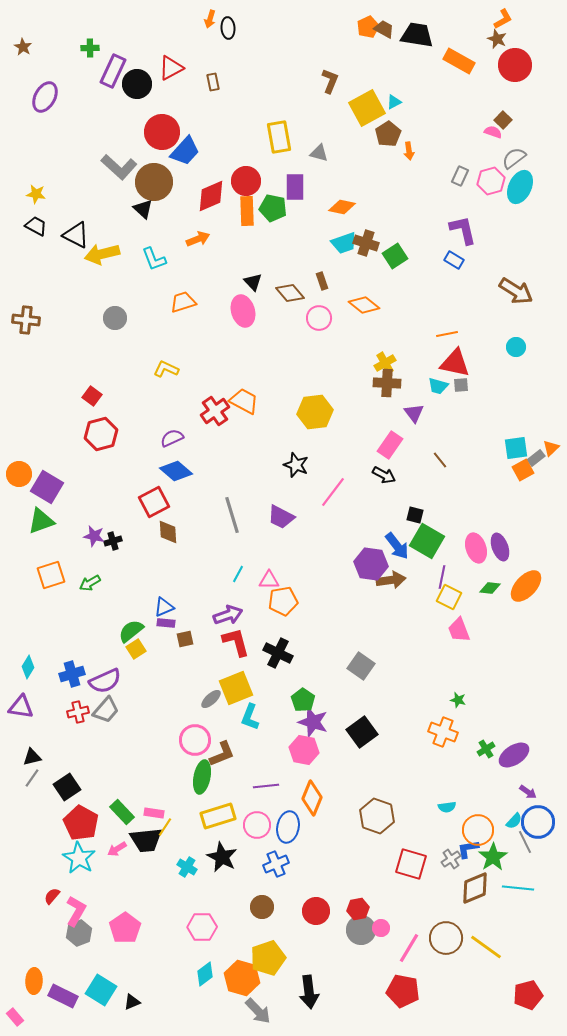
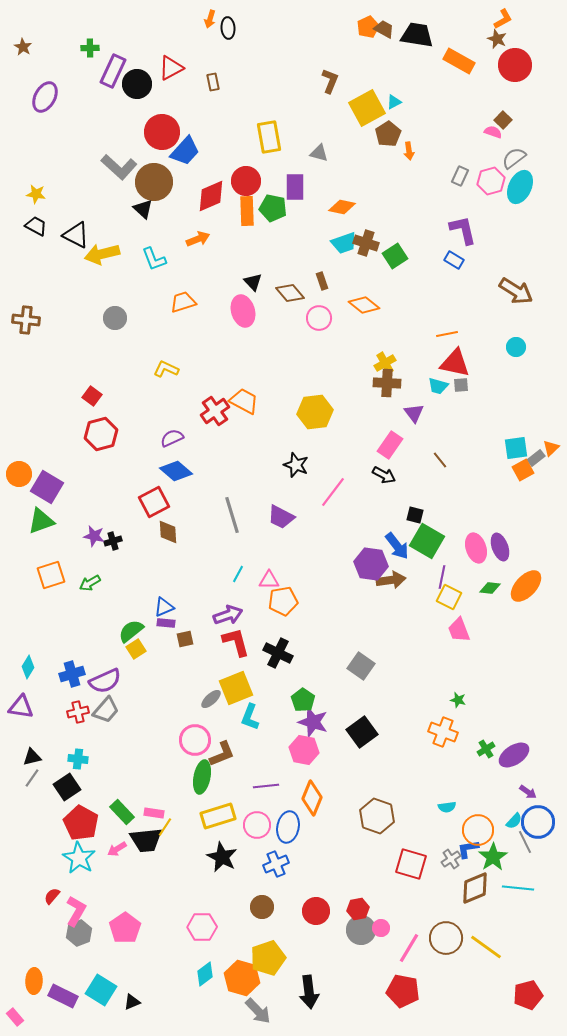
yellow rectangle at (279, 137): moved 10 px left
cyan cross at (187, 867): moved 109 px left, 108 px up; rotated 24 degrees counterclockwise
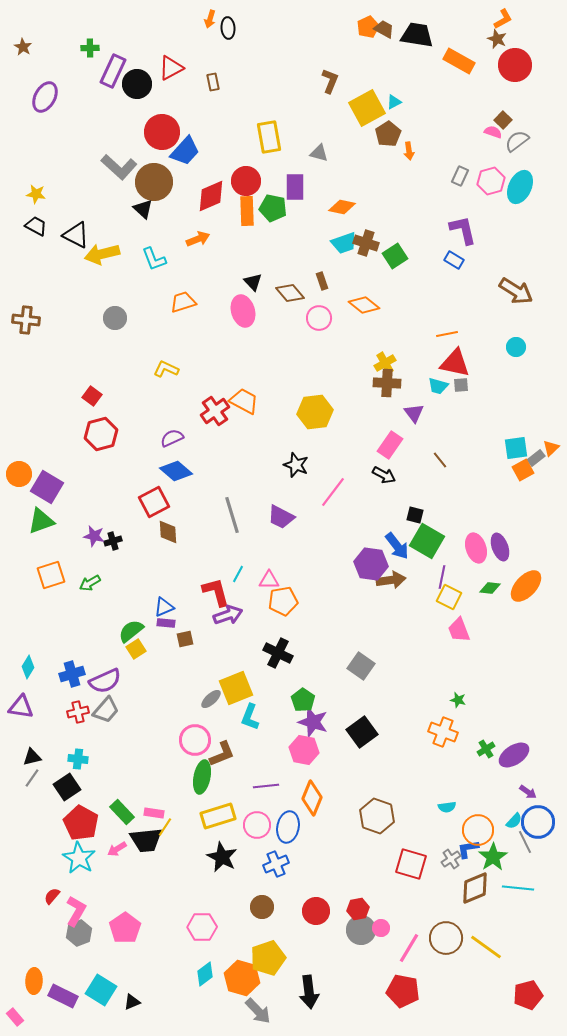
gray semicircle at (514, 158): moved 3 px right, 17 px up
red L-shape at (236, 642): moved 20 px left, 50 px up
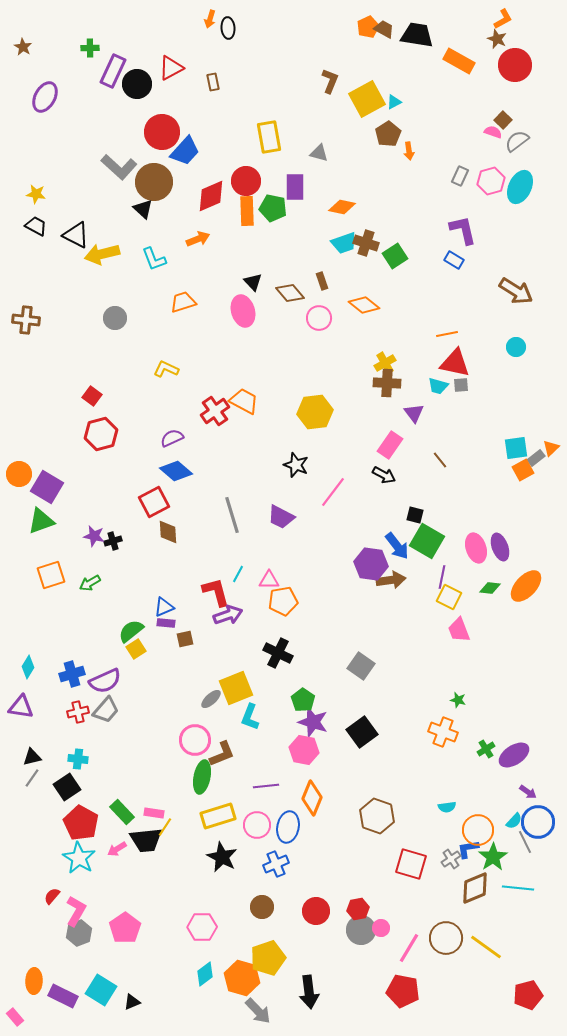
yellow square at (367, 108): moved 9 px up
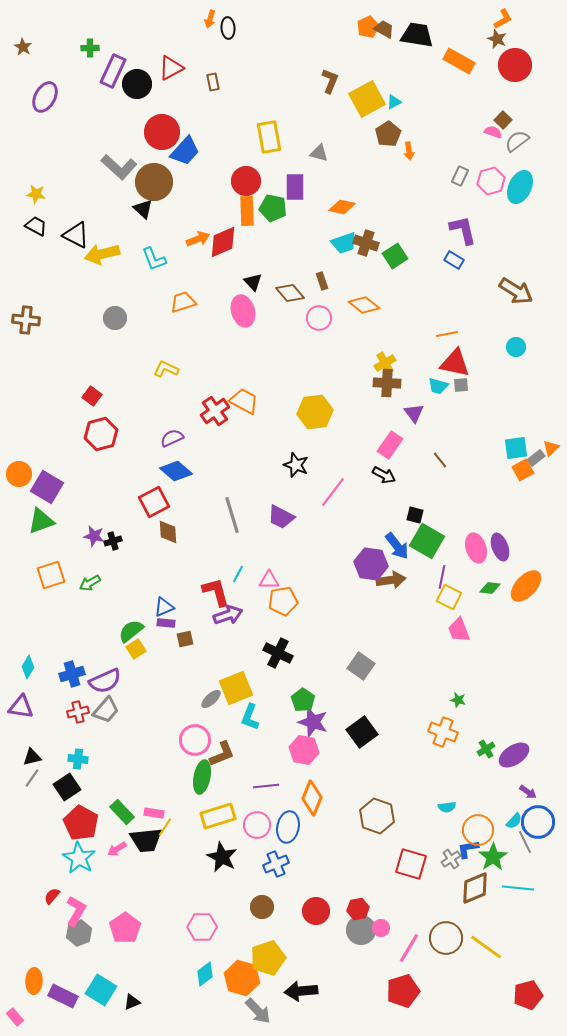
red diamond at (211, 196): moved 12 px right, 46 px down
red pentagon at (403, 991): rotated 28 degrees counterclockwise
black arrow at (309, 992): moved 8 px left, 1 px up; rotated 92 degrees clockwise
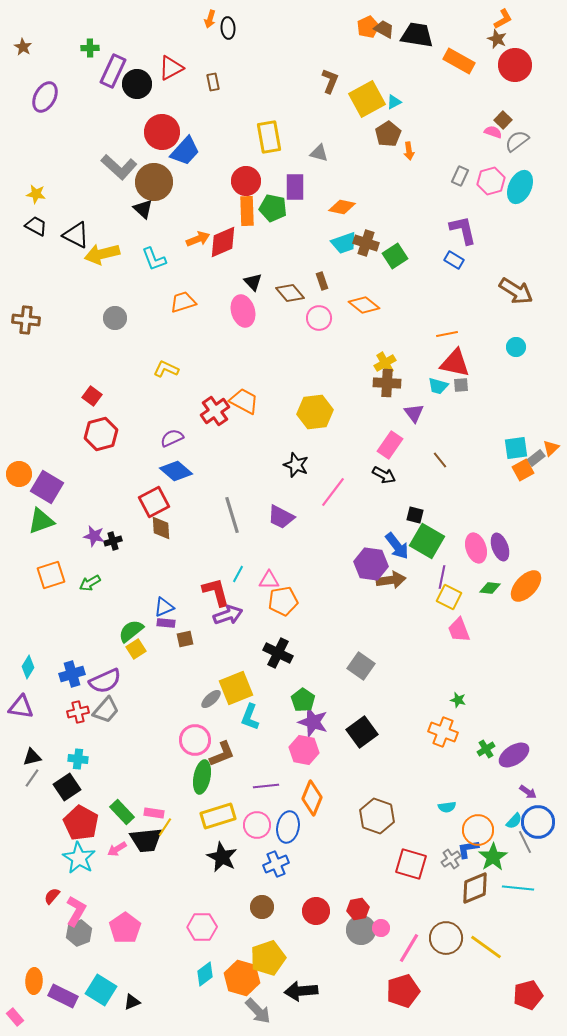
brown diamond at (168, 532): moved 7 px left, 4 px up
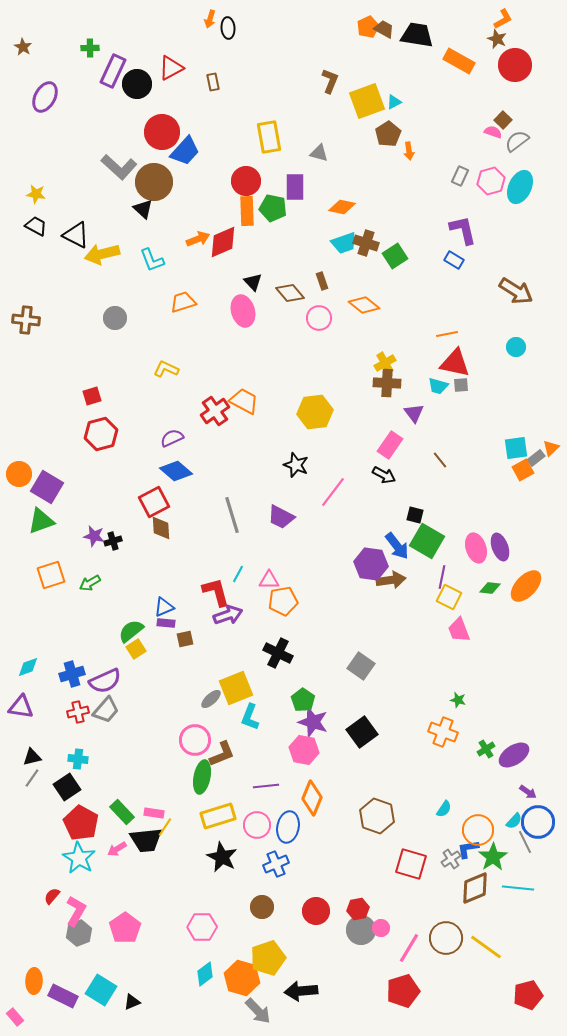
yellow square at (367, 99): moved 2 px down; rotated 9 degrees clockwise
cyan L-shape at (154, 259): moved 2 px left, 1 px down
red square at (92, 396): rotated 36 degrees clockwise
cyan diamond at (28, 667): rotated 40 degrees clockwise
cyan semicircle at (447, 807): moved 3 px left, 2 px down; rotated 48 degrees counterclockwise
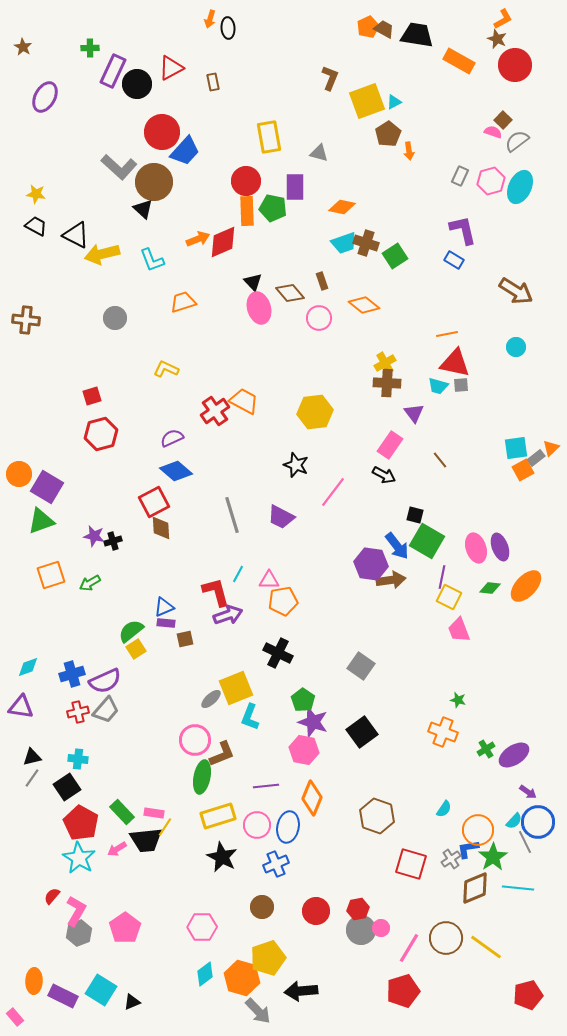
brown L-shape at (330, 81): moved 3 px up
pink ellipse at (243, 311): moved 16 px right, 3 px up
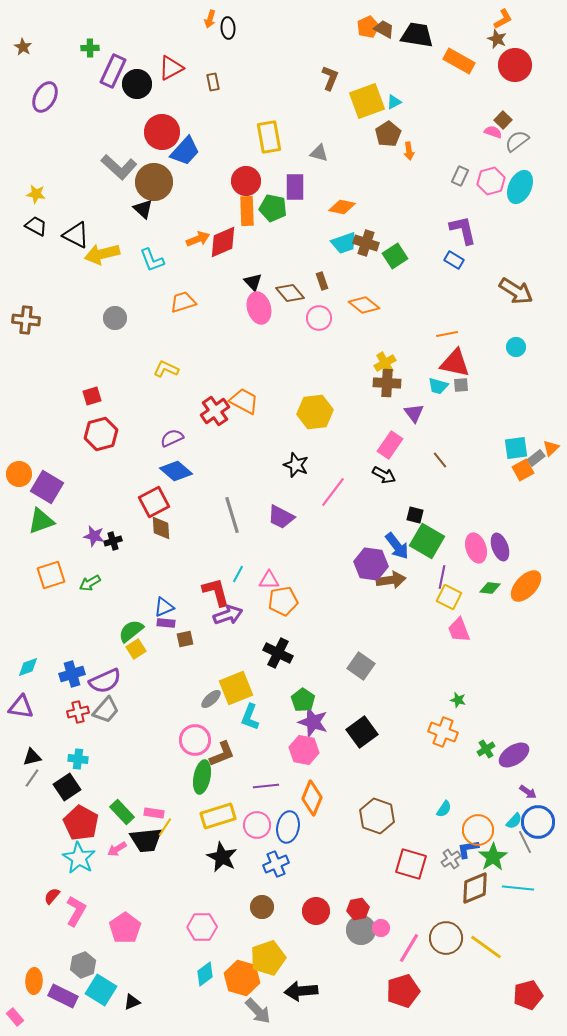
gray hexagon at (79, 933): moved 4 px right, 32 px down
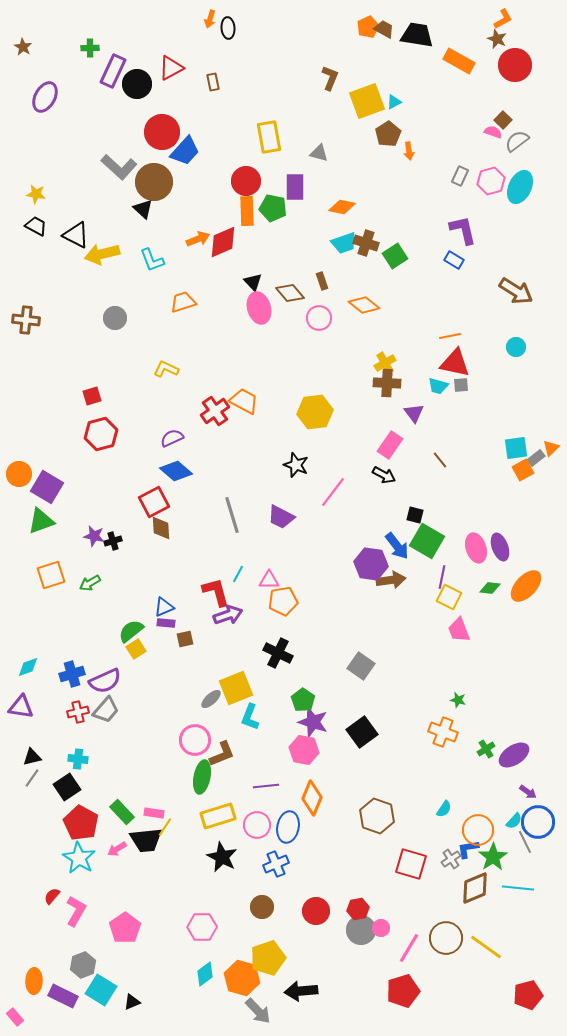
orange line at (447, 334): moved 3 px right, 2 px down
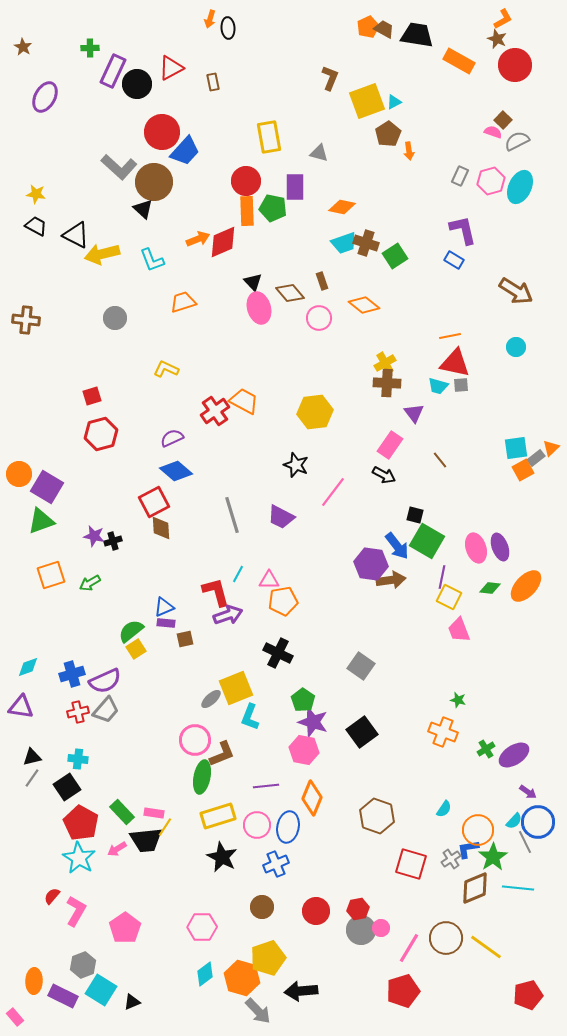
gray semicircle at (517, 141): rotated 10 degrees clockwise
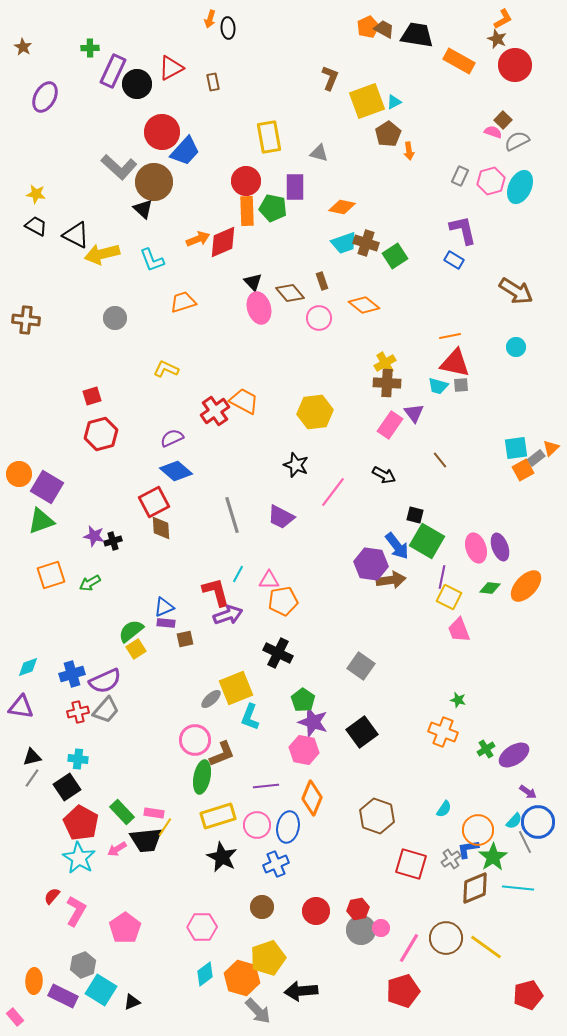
pink rectangle at (390, 445): moved 20 px up
